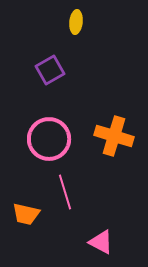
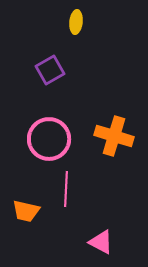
pink line: moved 1 px right, 3 px up; rotated 20 degrees clockwise
orange trapezoid: moved 3 px up
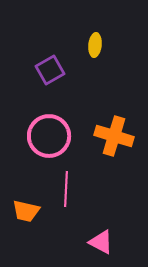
yellow ellipse: moved 19 px right, 23 px down
pink circle: moved 3 px up
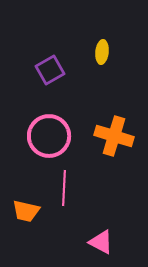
yellow ellipse: moved 7 px right, 7 px down
pink line: moved 2 px left, 1 px up
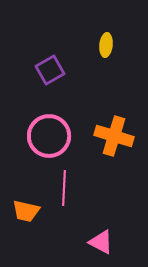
yellow ellipse: moved 4 px right, 7 px up
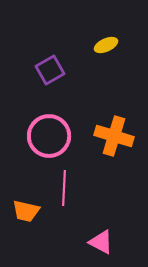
yellow ellipse: rotated 60 degrees clockwise
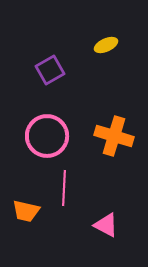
pink circle: moved 2 px left
pink triangle: moved 5 px right, 17 px up
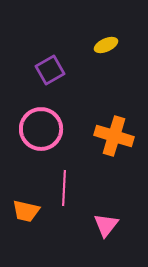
pink circle: moved 6 px left, 7 px up
pink triangle: rotated 40 degrees clockwise
